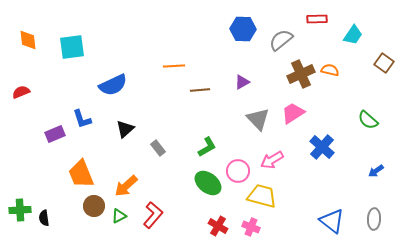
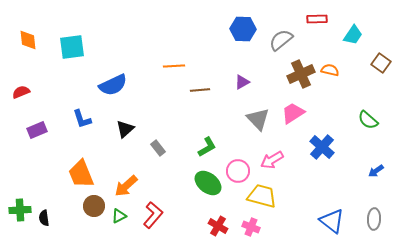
brown square: moved 3 px left
purple rectangle: moved 18 px left, 4 px up
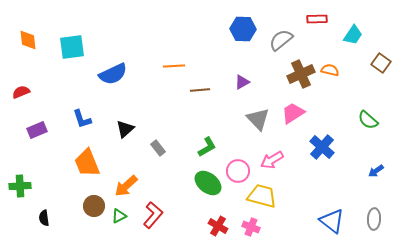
blue semicircle: moved 11 px up
orange trapezoid: moved 6 px right, 11 px up
green cross: moved 24 px up
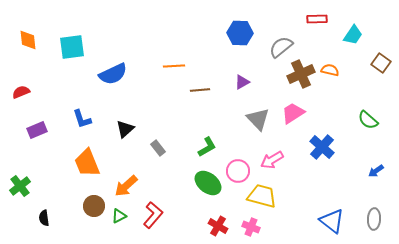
blue hexagon: moved 3 px left, 4 px down
gray semicircle: moved 7 px down
green cross: rotated 35 degrees counterclockwise
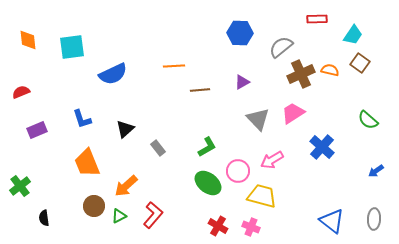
brown square: moved 21 px left
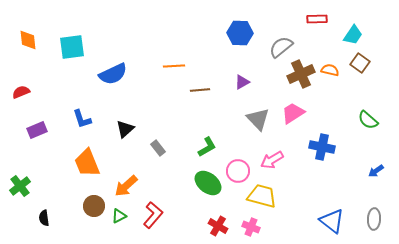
blue cross: rotated 30 degrees counterclockwise
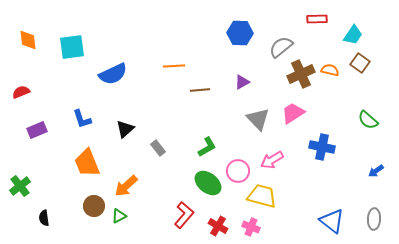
red L-shape: moved 31 px right
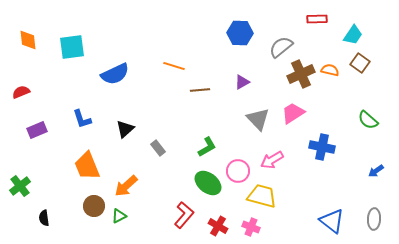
orange line: rotated 20 degrees clockwise
blue semicircle: moved 2 px right
orange trapezoid: moved 3 px down
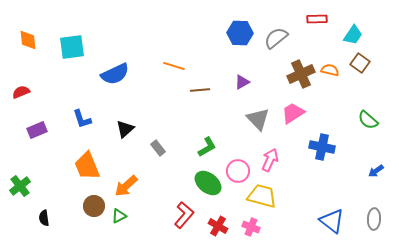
gray semicircle: moved 5 px left, 9 px up
pink arrow: moved 2 px left; rotated 145 degrees clockwise
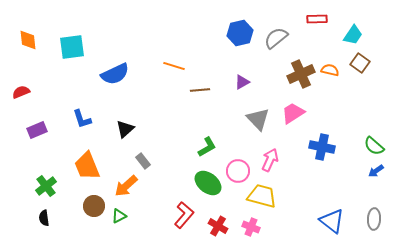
blue hexagon: rotated 15 degrees counterclockwise
green semicircle: moved 6 px right, 26 px down
gray rectangle: moved 15 px left, 13 px down
green cross: moved 26 px right
